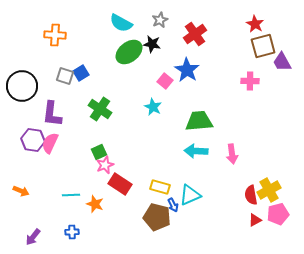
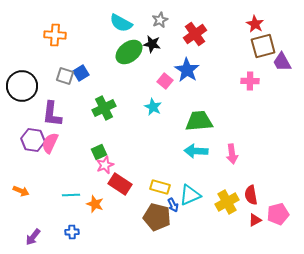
green cross: moved 4 px right, 1 px up; rotated 30 degrees clockwise
yellow cross: moved 42 px left, 12 px down
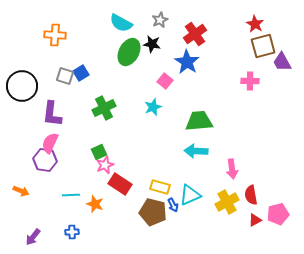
green ellipse: rotated 24 degrees counterclockwise
blue star: moved 8 px up
cyan star: rotated 24 degrees clockwise
purple hexagon: moved 12 px right, 20 px down
pink arrow: moved 15 px down
brown pentagon: moved 4 px left, 5 px up
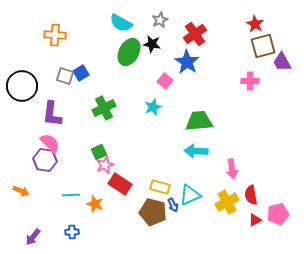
pink semicircle: rotated 110 degrees clockwise
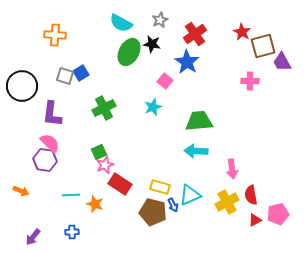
red star: moved 13 px left, 8 px down
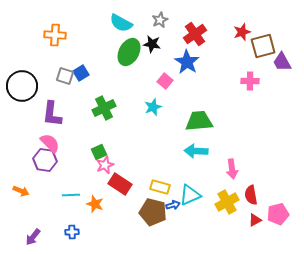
red star: rotated 24 degrees clockwise
blue arrow: rotated 80 degrees counterclockwise
